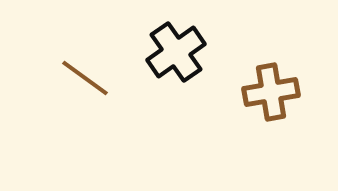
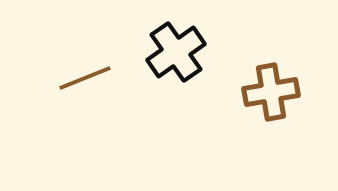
brown line: rotated 58 degrees counterclockwise
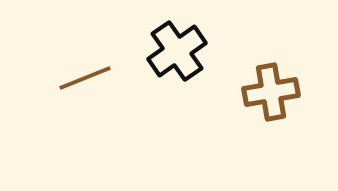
black cross: moved 1 px right, 1 px up
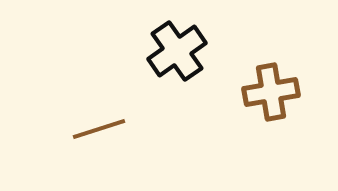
brown line: moved 14 px right, 51 px down; rotated 4 degrees clockwise
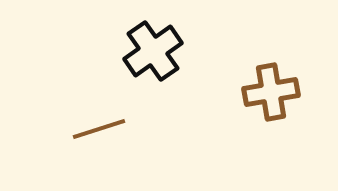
black cross: moved 24 px left
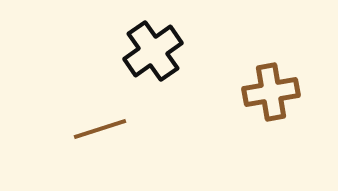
brown line: moved 1 px right
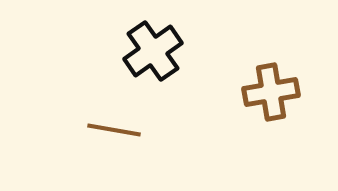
brown line: moved 14 px right, 1 px down; rotated 28 degrees clockwise
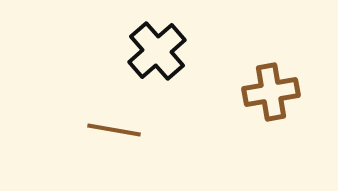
black cross: moved 4 px right; rotated 6 degrees counterclockwise
